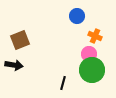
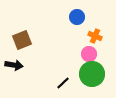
blue circle: moved 1 px down
brown square: moved 2 px right
green circle: moved 4 px down
black line: rotated 32 degrees clockwise
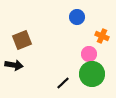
orange cross: moved 7 px right
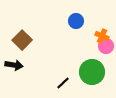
blue circle: moved 1 px left, 4 px down
brown square: rotated 24 degrees counterclockwise
pink circle: moved 17 px right, 8 px up
green circle: moved 2 px up
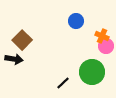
black arrow: moved 6 px up
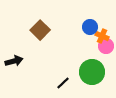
blue circle: moved 14 px right, 6 px down
brown square: moved 18 px right, 10 px up
black arrow: moved 2 px down; rotated 24 degrees counterclockwise
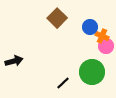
brown square: moved 17 px right, 12 px up
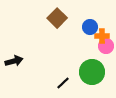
orange cross: rotated 24 degrees counterclockwise
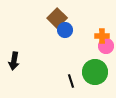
blue circle: moved 25 px left, 3 px down
black arrow: rotated 114 degrees clockwise
green circle: moved 3 px right
black line: moved 8 px right, 2 px up; rotated 64 degrees counterclockwise
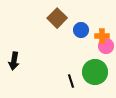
blue circle: moved 16 px right
